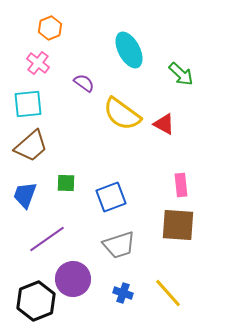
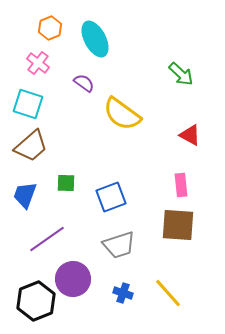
cyan ellipse: moved 34 px left, 11 px up
cyan square: rotated 24 degrees clockwise
red triangle: moved 26 px right, 11 px down
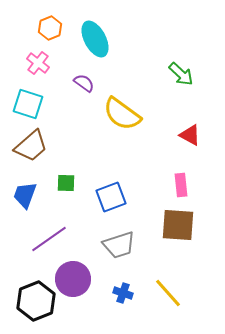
purple line: moved 2 px right
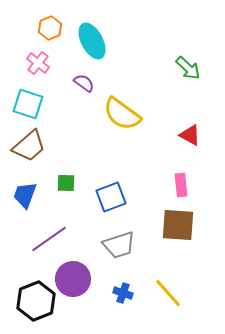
cyan ellipse: moved 3 px left, 2 px down
green arrow: moved 7 px right, 6 px up
brown trapezoid: moved 2 px left
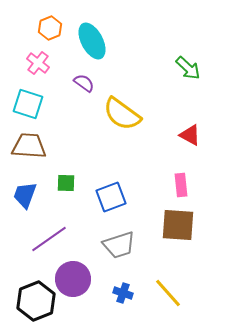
brown trapezoid: rotated 135 degrees counterclockwise
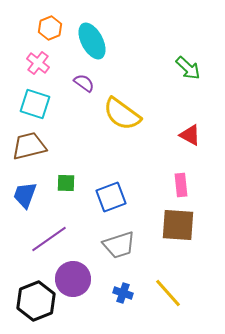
cyan square: moved 7 px right
brown trapezoid: rotated 18 degrees counterclockwise
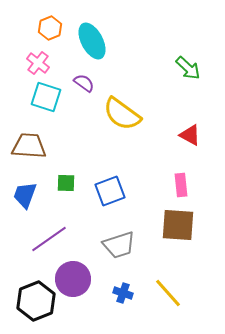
cyan square: moved 11 px right, 7 px up
brown trapezoid: rotated 18 degrees clockwise
blue square: moved 1 px left, 6 px up
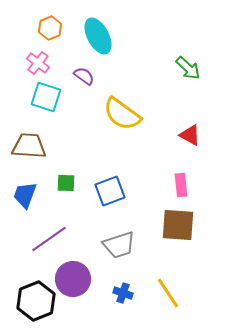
cyan ellipse: moved 6 px right, 5 px up
purple semicircle: moved 7 px up
yellow line: rotated 8 degrees clockwise
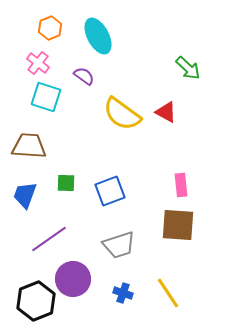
red triangle: moved 24 px left, 23 px up
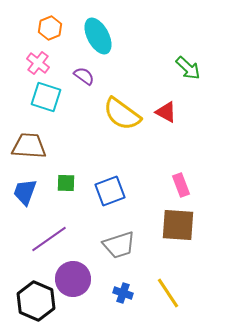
pink rectangle: rotated 15 degrees counterclockwise
blue trapezoid: moved 3 px up
black hexagon: rotated 15 degrees counterclockwise
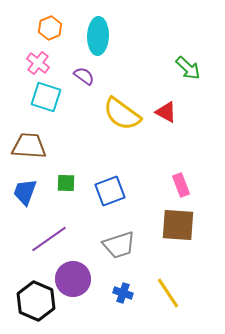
cyan ellipse: rotated 30 degrees clockwise
